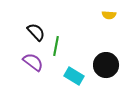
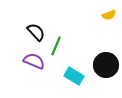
yellow semicircle: rotated 24 degrees counterclockwise
green line: rotated 12 degrees clockwise
purple semicircle: moved 1 px right, 1 px up; rotated 15 degrees counterclockwise
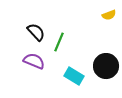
green line: moved 3 px right, 4 px up
black circle: moved 1 px down
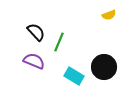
black circle: moved 2 px left, 1 px down
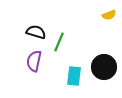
black semicircle: rotated 30 degrees counterclockwise
purple semicircle: rotated 100 degrees counterclockwise
cyan rectangle: rotated 66 degrees clockwise
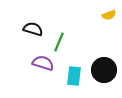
black semicircle: moved 3 px left, 3 px up
purple semicircle: moved 9 px right, 2 px down; rotated 95 degrees clockwise
black circle: moved 3 px down
